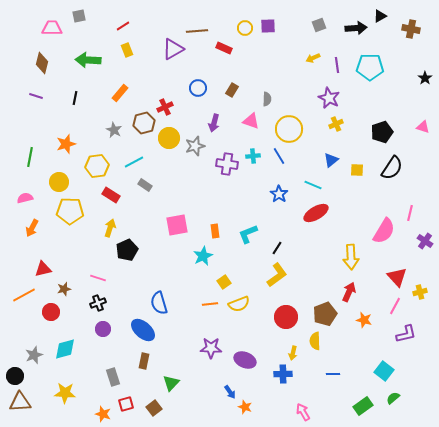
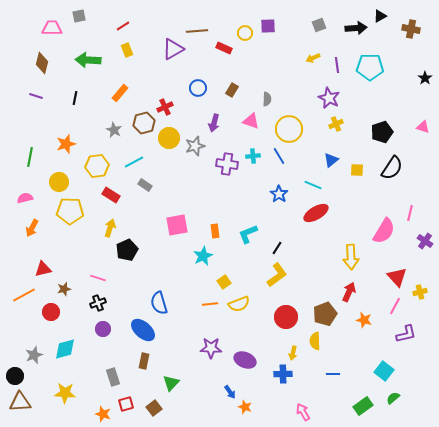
yellow circle at (245, 28): moved 5 px down
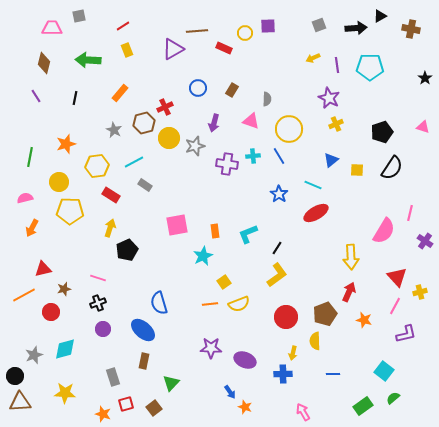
brown diamond at (42, 63): moved 2 px right
purple line at (36, 96): rotated 40 degrees clockwise
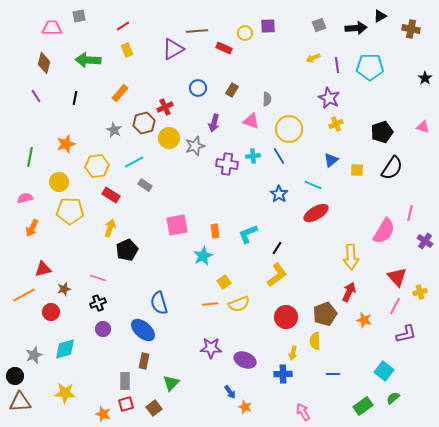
gray rectangle at (113, 377): moved 12 px right, 4 px down; rotated 18 degrees clockwise
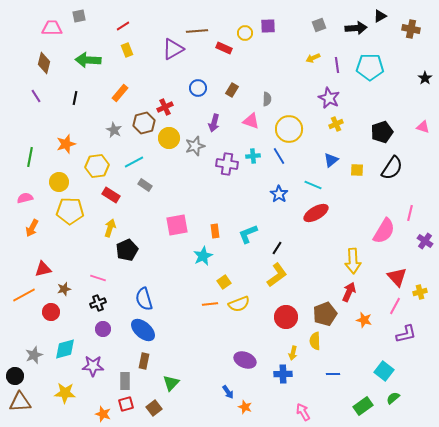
yellow arrow at (351, 257): moved 2 px right, 4 px down
blue semicircle at (159, 303): moved 15 px left, 4 px up
purple star at (211, 348): moved 118 px left, 18 px down
blue arrow at (230, 392): moved 2 px left
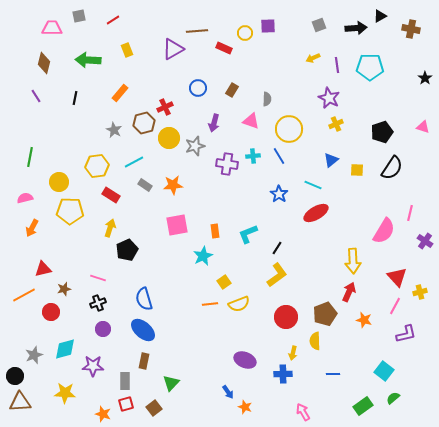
red line at (123, 26): moved 10 px left, 6 px up
orange star at (66, 144): moved 107 px right, 41 px down; rotated 12 degrees clockwise
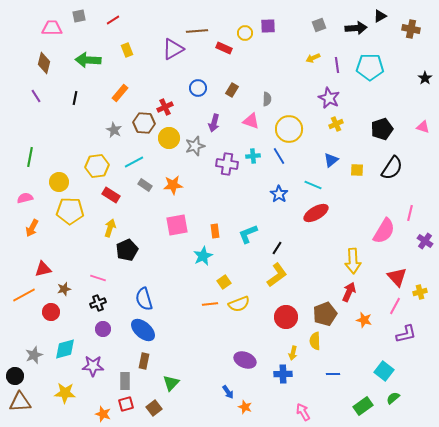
brown hexagon at (144, 123): rotated 20 degrees clockwise
black pentagon at (382, 132): moved 3 px up
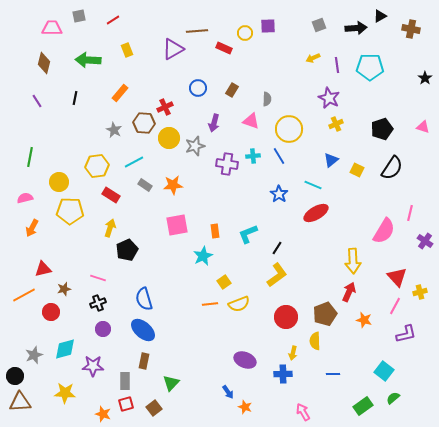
purple line at (36, 96): moved 1 px right, 5 px down
yellow square at (357, 170): rotated 24 degrees clockwise
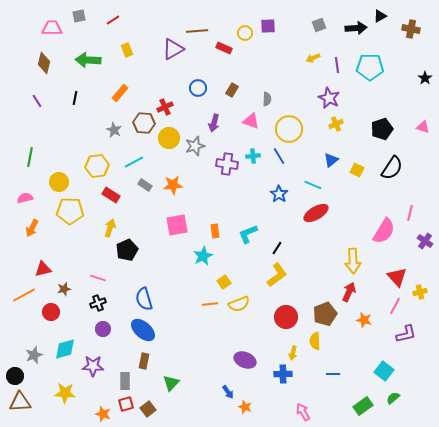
brown square at (154, 408): moved 6 px left, 1 px down
